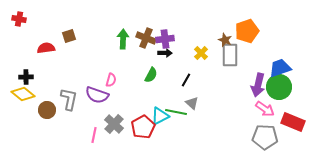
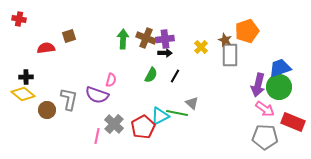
yellow cross: moved 6 px up
black line: moved 11 px left, 4 px up
green line: moved 1 px right, 1 px down
pink line: moved 3 px right, 1 px down
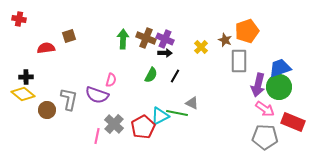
purple cross: rotated 30 degrees clockwise
gray rectangle: moved 9 px right, 6 px down
gray triangle: rotated 16 degrees counterclockwise
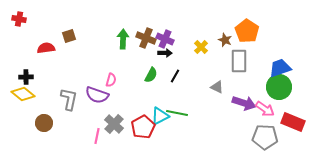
orange pentagon: rotated 20 degrees counterclockwise
purple arrow: moved 14 px left, 18 px down; rotated 85 degrees counterclockwise
gray triangle: moved 25 px right, 16 px up
brown circle: moved 3 px left, 13 px down
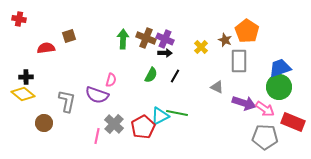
gray L-shape: moved 2 px left, 2 px down
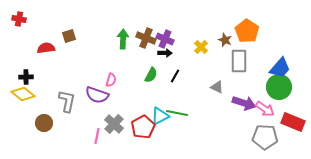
blue trapezoid: rotated 150 degrees clockwise
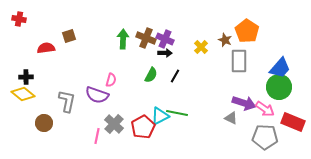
gray triangle: moved 14 px right, 31 px down
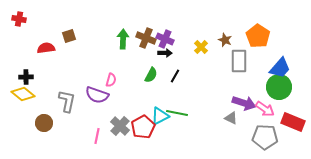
orange pentagon: moved 11 px right, 5 px down
gray cross: moved 6 px right, 2 px down
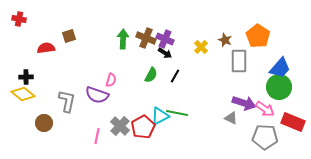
black arrow: rotated 32 degrees clockwise
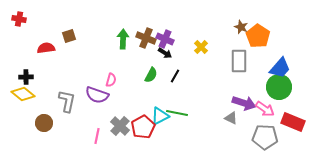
brown star: moved 16 px right, 13 px up
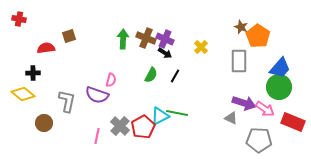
black cross: moved 7 px right, 4 px up
gray pentagon: moved 6 px left, 3 px down
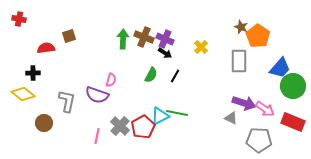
brown cross: moved 2 px left, 1 px up
green circle: moved 14 px right, 1 px up
